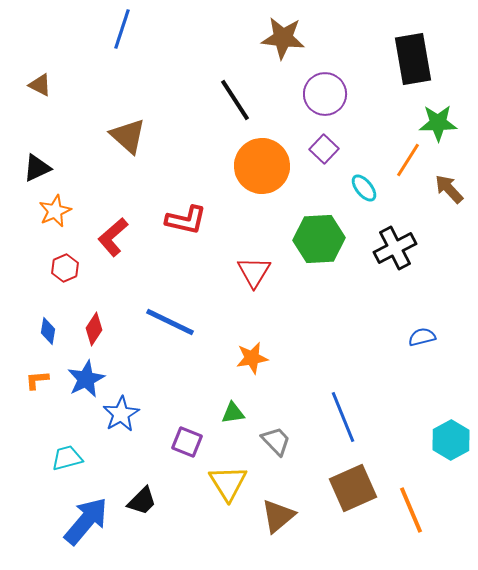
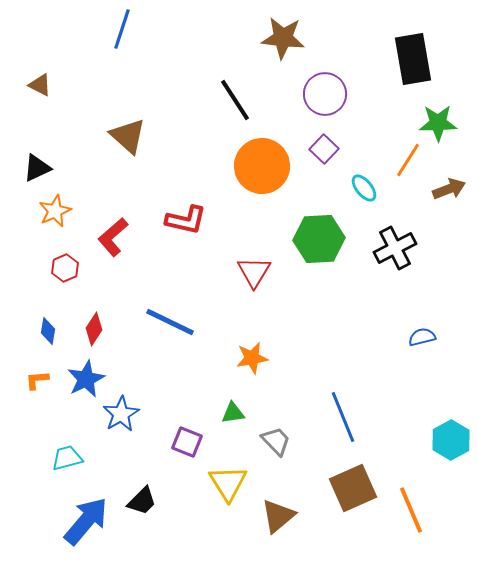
brown arrow at (449, 189): rotated 112 degrees clockwise
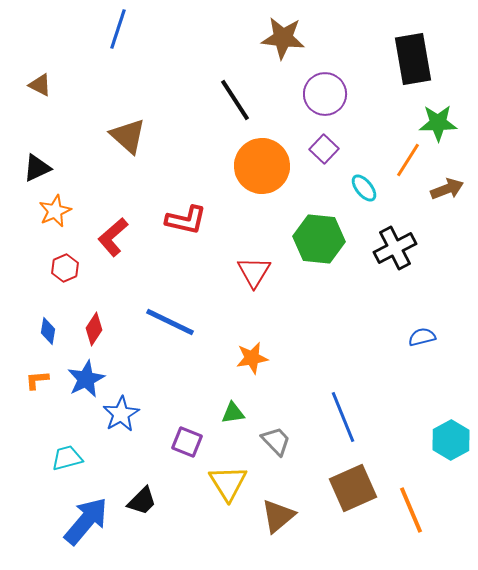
blue line at (122, 29): moved 4 px left
brown arrow at (449, 189): moved 2 px left
green hexagon at (319, 239): rotated 9 degrees clockwise
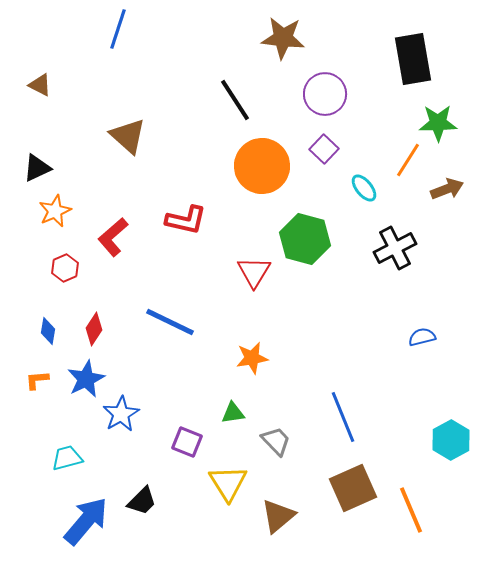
green hexagon at (319, 239): moved 14 px left; rotated 9 degrees clockwise
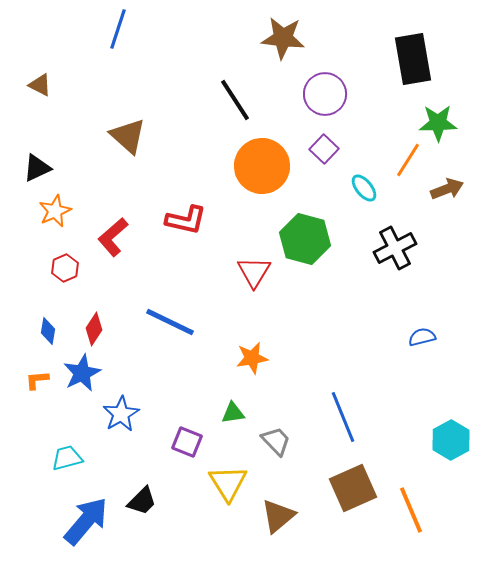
blue star at (86, 379): moved 4 px left, 6 px up
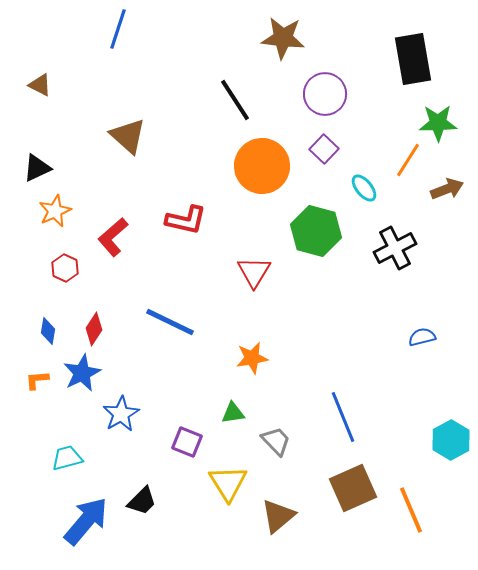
green hexagon at (305, 239): moved 11 px right, 8 px up
red hexagon at (65, 268): rotated 12 degrees counterclockwise
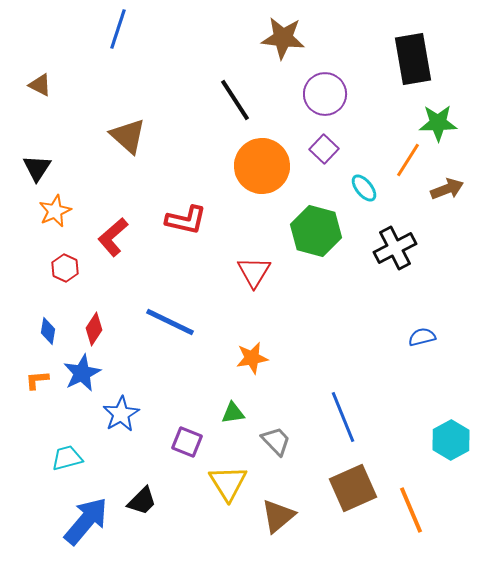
black triangle at (37, 168): rotated 32 degrees counterclockwise
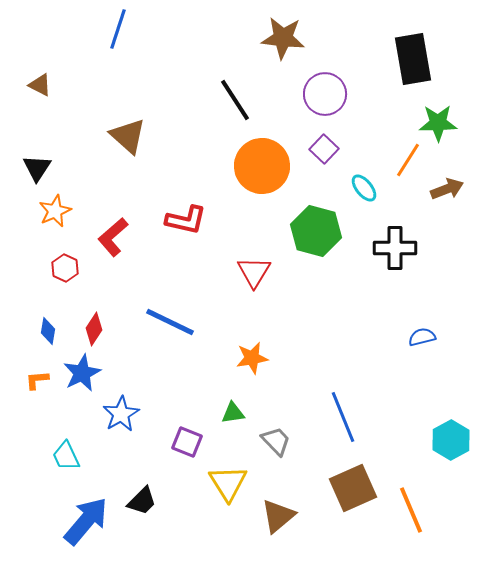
black cross at (395, 248): rotated 27 degrees clockwise
cyan trapezoid at (67, 458): moved 1 px left, 2 px up; rotated 100 degrees counterclockwise
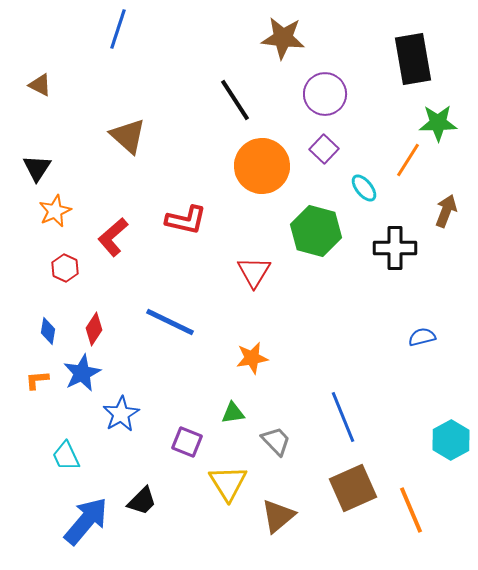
brown arrow at (447, 189): moved 1 px left, 22 px down; rotated 48 degrees counterclockwise
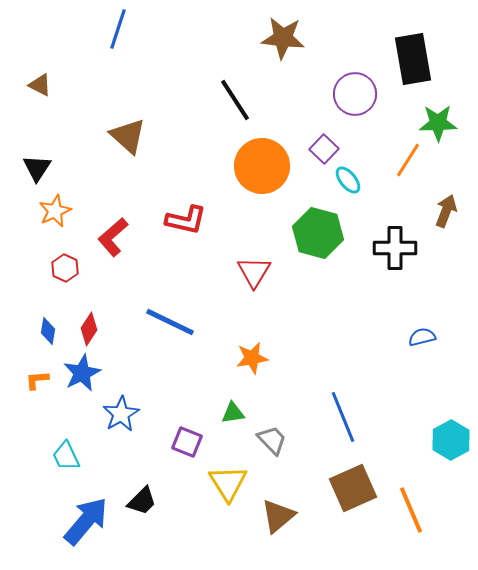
purple circle at (325, 94): moved 30 px right
cyan ellipse at (364, 188): moved 16 px left, 8 px up
green hexagon at (316, 231): moved 2 px right, 2 px down
red diamond at (94, 329): moved 5 px left
gray trapezoid at (276, 441): moved 4 px left, 1 px up
